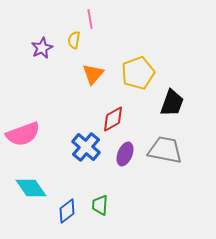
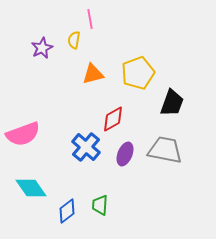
orange triangle: rotated 35 degrees clockwise
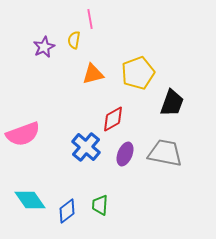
purple star: moved 2 px right, 1 px up
gray trapezoid: moved 3 px down
cyan diamond: moved 1 px left, 12 px down
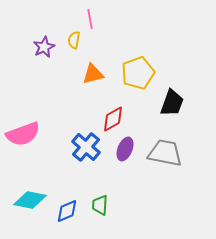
purple ellipse: moved 5 px up
cyan diamond: rotated 44 degrees counterclockwise
blue diamond: rotated 15 degrees clockwise
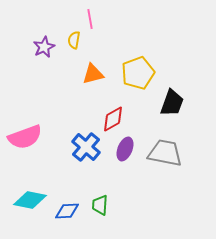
pink semicircle: moved 2 px right, 3 px down
blue diamond: rotated 20 degrees clockwise
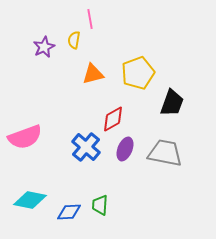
blue diamond: moved 2 px right, 1 px down
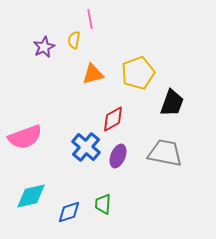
purple ellipse: moved 7 px left, 7 px down
cyan diamond: moved 1 px right, 4 px up; rotated 24 degrees counterclockwise
green trapezoid: moved 3 px right, 1 px up
blue diamond: rotated 15 degrees counterclockwise
